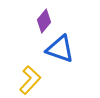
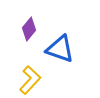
purple diamond: moved 15 px left, 8 px down
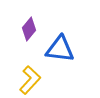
blue triangle: rotated 12 degrees counterclockwise
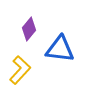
yellow L-shape: moved 10 px left, 10 px up
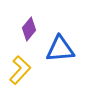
blue triangle: rotated 12 degrees counterclockwise
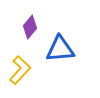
purple diamond: moved 1 px right, 2 px up
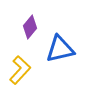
blue triangle: rotated 8 degrees counterclockwise
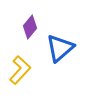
blue triangle: moved 1 px up; rotated 28 degrees counterclockwise
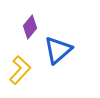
blue triangle: moved 2 px left, 2 px down
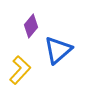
purple diamond: moved 1 px right, 1 px up
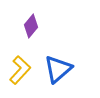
blue triangle: moved 19 px down
